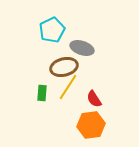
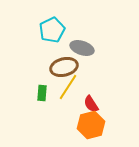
red semicircle: moved 3 px left, 5 px down
orange hexagon: rotated 8 degrees counterclockwise
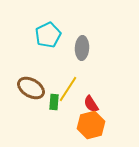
cyan pentagon: moved 4 px left, 5 px down
gray ellipse: rotated 75 degrees clockwise
brown ellipse: moved 33 px left, 21 px down; rotated 44 degrees clockwise
yellow line: moved 2 px down
green rectangle: moved 12 px right, 9 px down
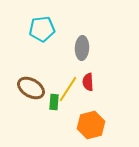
cyan pentagon: moved 6 px left, 6 px up; rotated 20 degrees clockwise
red semicircle: moved 3 px left, 22 px up; rotated 30 degrees clockwise
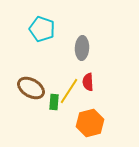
cyan pentagon: rotated 25 degrees clockwise
yellow line: moved 1 px right, 2 px down
orange hexagon: moved 1 px left, 2 px up
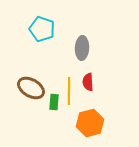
yellow line: rotated 32 degrees counterclockwise
